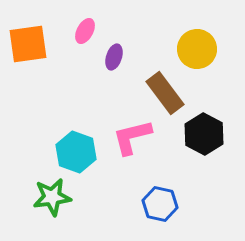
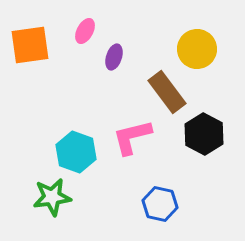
orange square: moved 2 px right, 1 px down
brown rectangle: moved 2 px right, 1 px up
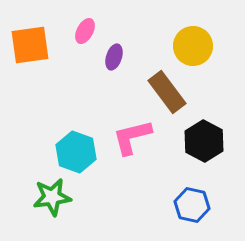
yellow circle: moved 4 px left, 3 px up
black hexagon: moved 7 px down
blue hexagon: moved 32 px right, 1 px down
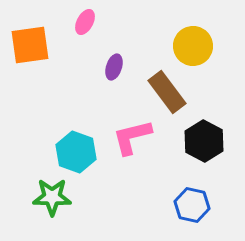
pink ellipse: moved 9 px up
purple ellipse: moved 10 px down
green star: rotated 9 degrees clockwise
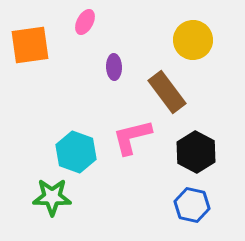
yellow circle: moved 6 px up
purple ellipse: rotated 20 degrees counterclockwise
black hexagon: moved 8 px left, 11 px down
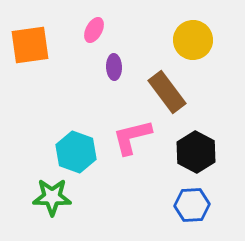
pink ellipse: moved 9 px right, 8 px down
blue hexagon: rotated 16 degrees counterclockwise
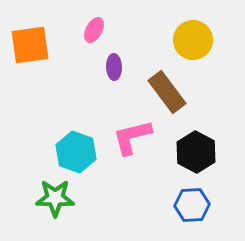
green star: moved 3 px right, 1 px down
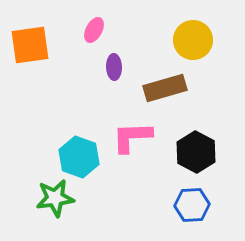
brown rectangle: moved 2 px left, 4 px up; rotated 69 degrees counterclockwise
pink L-shape: rotated 12 degrees clockwise
cyan hexagon: moved 3 px right, 5 px down
green star: rotated 9 degrees counterclockwise
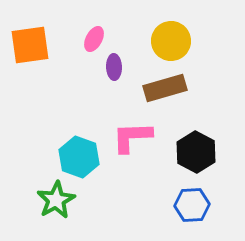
pink ellipse: moved 9 px down
yellow circle: moved 22 px left, 1 px down
green star: moved 1 px right, 2 px down; rotated 21 degrees counterclockwise
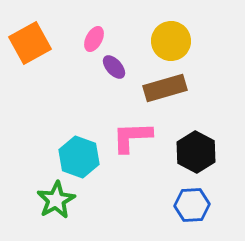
orange square: moved 2 px up; rotated 21 degrees counterclockwise
purple ellipse: rotated 40 degrees counterclockwise
